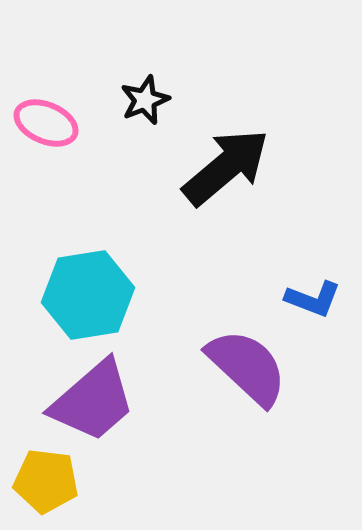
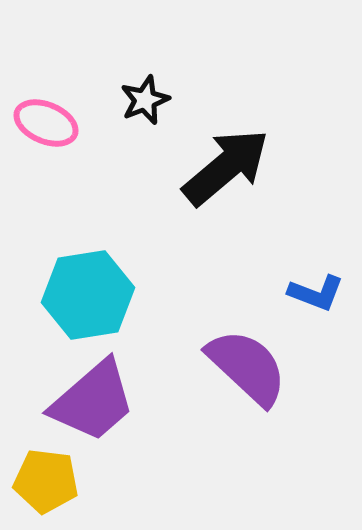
blue L-shape: moved 3 px right, 6 px up
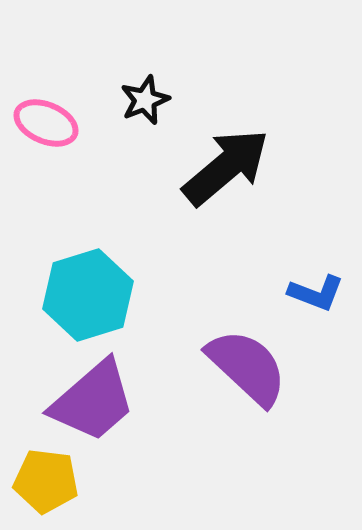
cyan hexagon: rotated 8 degrees counterclockwise
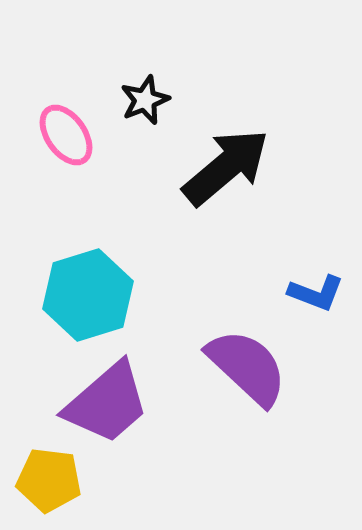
pink ellipse: moved 20 px right, 12 px down; rotated 32 degrees clockwise
purple trapezoid: moved 14 px right, 2 px down
yellow pentagon: moved 3 px right, 1 px up
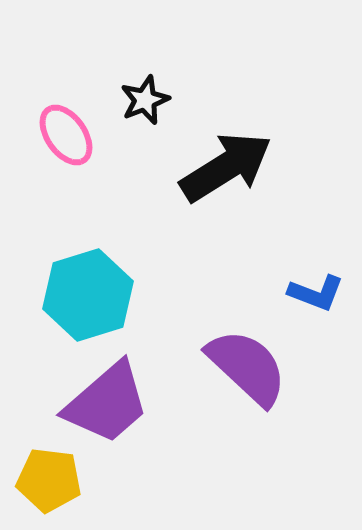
black arrow: rotated 8 degrees clockwise
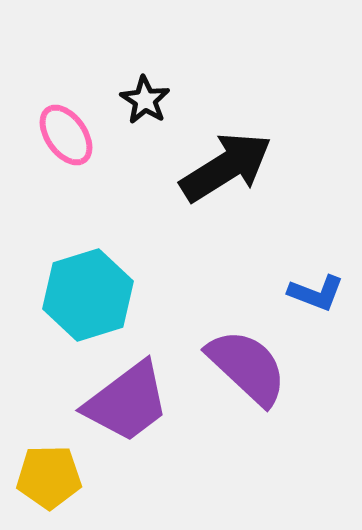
black star: rotated 18 degrees counterclockwise
purple trapezoid: moved 20 px right, 1 px up; rotated 4 degrees clockwise
yellow pentagon: moved 3 px up; rotated 8 degrees counterclockwise
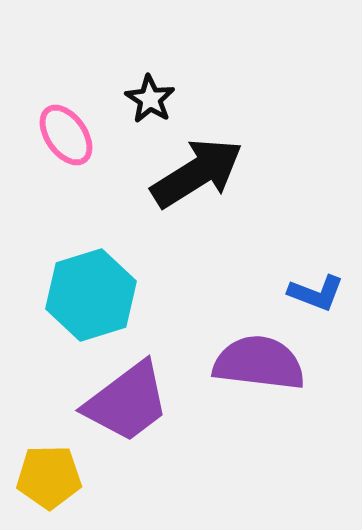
black star: moved 5 px right, 1 px up
black arrow: moved 29 px left, 6 px down
cyan hexagon: moved 3 px right
purple semicircle: moved 12 px right, 4 px up; rotated 36 degrees counterclockwise
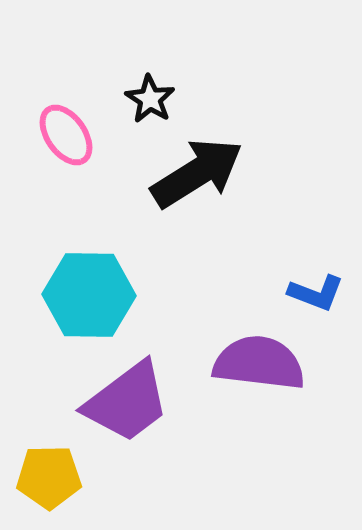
cyan hexagon: moved 2 px left; rotated 18 degrees clockwise
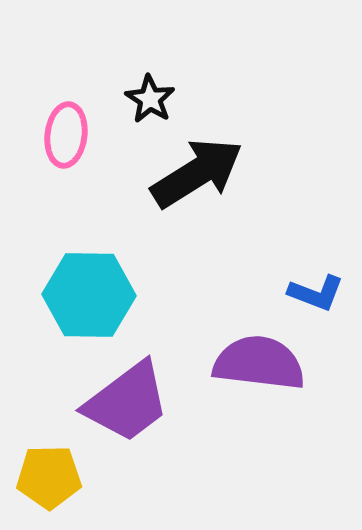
pink ellipse: rotated 42 degrees clockwise
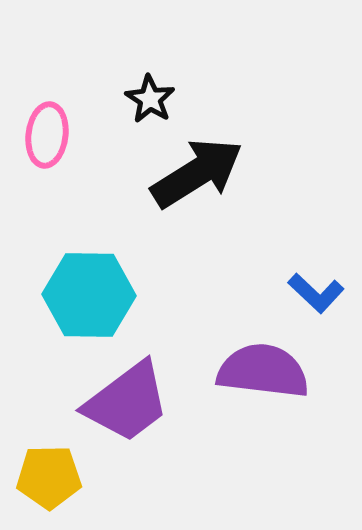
pink ellipse: moved 19 px left
blue L-shape: rotated 22 degrees clockwise
purple semicircle: moved 4 px right, 8 px down
